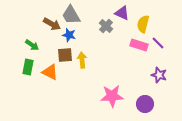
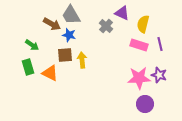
purple line: moved 2 px right, 1 px down; rotated 32 degrees clockwise
green rectangle: rotated 28 degrees counterclockwise
orange triangle: moved 1 px down
pink star: moved 27 px right, 18 px up
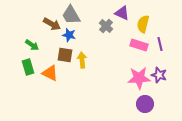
brown square: rotated 14 degrees clockwise
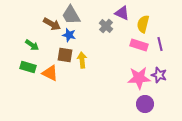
green rectangle: rotated 56 degrees counterclockwise
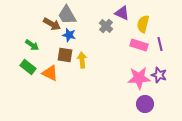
gray trapezoid: moved 4 px left
green rectangle: rotated 21 degrees clockwise
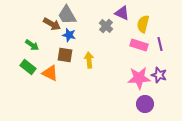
yellow arrow: moved 7 px right
